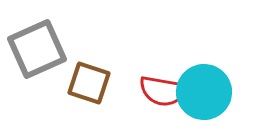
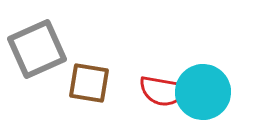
brown square: rotated 9 degrees counterclockwise
cyan circle: moved 1 px left
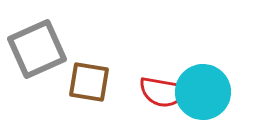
brown square: moved 1 px up
red semicircle: moved 1 px down
